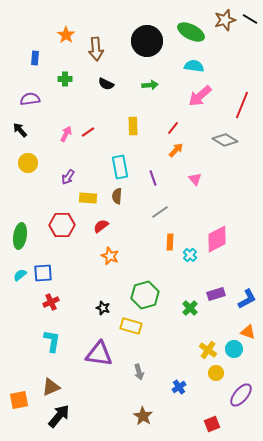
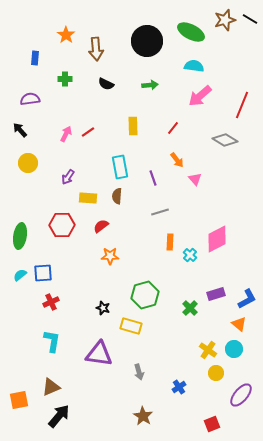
orange arrow at (176, 150): moved 1 px right, 10 px down; rotated 98 degrees clockwise
gray line at (160, 212): rotated 18 degrees clockwise
orange star at (110, 256): rotated 24 degrees counterclockwise
orange triangle at (248, 332): moved 9 px left, 8 px up; rotated 21 degrees clockwise
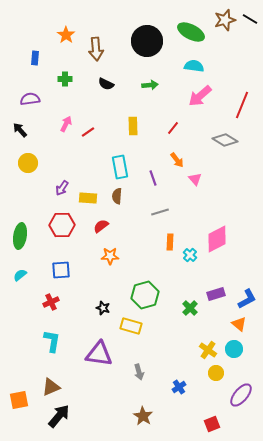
pink arrow at (66, 134): moved 10 px up
purple arrow at (68, 177): moved 6 px left, 11 px down
blue square at (43, 273): moved 18 px right, 3 px up
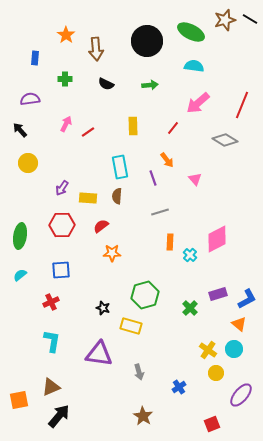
pink arrow at (200, 96): moved 2 px left, 7 px down
orange arrow at (177, 160): moved 10 px left
orange star at (110, 256): moved 2 px right, 3 px up
purple rectangle at (216, 294): moved 2 px right
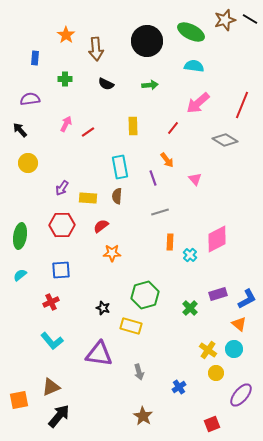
cyan L-shape at (52, 341): rotated 130 degrees clockwise
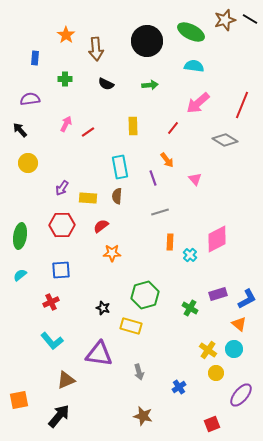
green cross at (190, 308): rotated 14 degrees counterclockwise
brown triangle at (51, 387): moved 15 px right, 7 px up
brown star at (143, 416): rotated 18 degrees counterclockwise
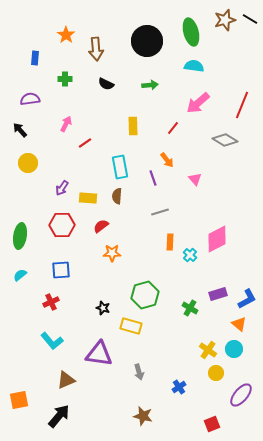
green ellipse at (191, 32): rotated 48 degrees clockwise
red line at (88, 132): moved 3 px left, 11 px down
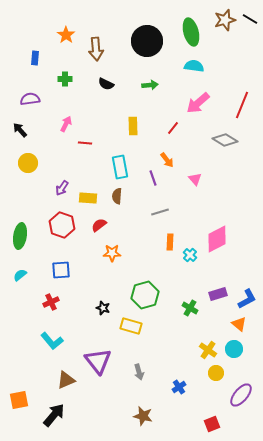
red line at (85, 143): rotated 40 degrees clockwise
red hexagon at (62, 225): rotated 20 degrees clockwise
red semicircle at (101, 226): moved 2 px left, 1 px up
purple triangle at (99, 354): moved 1 px left, 7 px down; rotated 44 degrees clockwise
black arrow at (59, 416): moved 5 px left, 1 px up
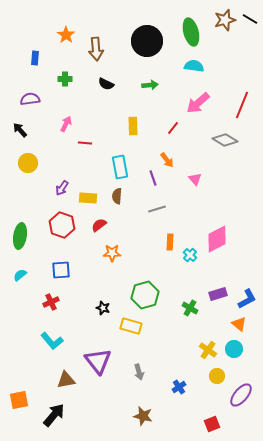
gray line at (160, 212): moved 3 px left, 3 px up
yellow circle at (216, 373): moved 1 px right, 3 px down
brown triangle at (66, 380): rotated 12 degrees clockwise
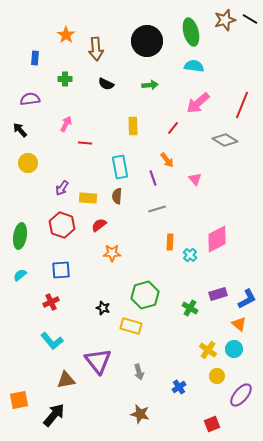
brown star at (143, 416): moved 3 px left, 2 px up
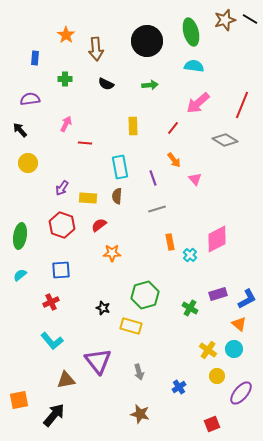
orange arrow at (167, 160): moved 7 px right
orange rectangle at (170, 242): rotated 14 degrees counterclockwise
purple ellipse at (241, 395): moved 2 px up
